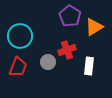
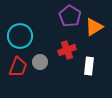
gray circle: moved 8 px left
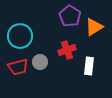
red trapezoid: rotated 55 degrees clockwise
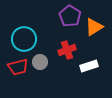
cyan circle: moved 4 px right, 3 px down
white rectangle: rotated 66 degrees clockwise
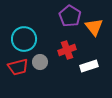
orange triangle: rotated 36 degrees counterclockwise
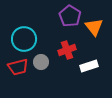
gray circle: moved 1 px right
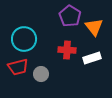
red cross: rotated 24 degrees clockwise
gray circle: moved 12 px down
white rectangle: moved 3 px right, 8 px up
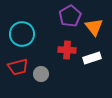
purple pentagon: rotated 10 degrees clockwise
cyan circle: moved 2 px left, 5 px up
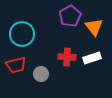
red cross: moved 7 px down
red trapezoid: moved 2 px left, 2 px up
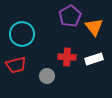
white rectangle: moved 2 px right, 1 px down
gray circle: moved 6 px right, 2 px down
